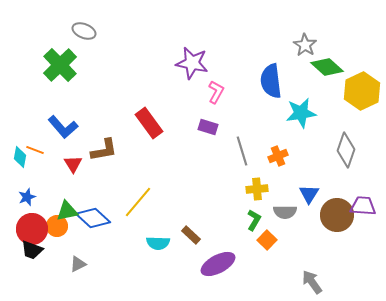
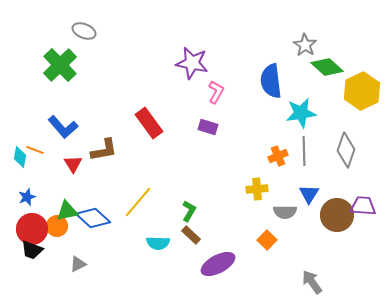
gray line: moved 62 px right; rotated 16 degrees clockwise
green L-shape: moved 65 px left, 9 px up
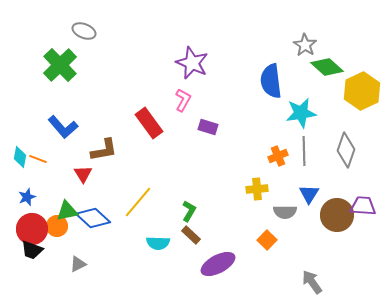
purple star: rotated 12 degrees clockwise
pink L-shape: moved 33 px left, 8 px down
orange line: moved 3 px right, 9 px down
red triangle: moved 10 px right, 10 px down
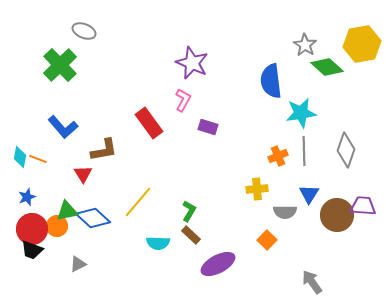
yellow hexagon: moved 47 px up; rotated 15 degrees clockwise
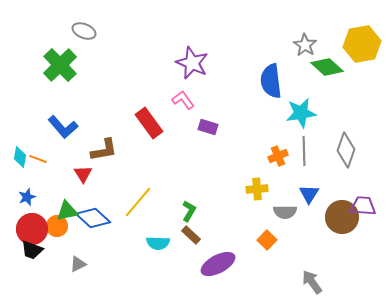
pink L-shape: rotated 65 degrees counterclockwise
brown circle: moved 5 px right, 2 px down
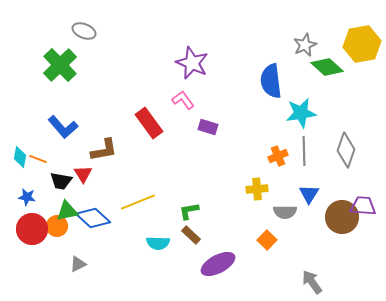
gray star: rotated 15 degrees clockwise
blue star: rotated 30 degrees clockwise
yellow line: rotated 28 degrees clockwise
green L-shape: rotated 130 degrees counterclockwise
black trapezoid: moved 29 px right, 69 px up; rotated 10 degrees counterclockwise
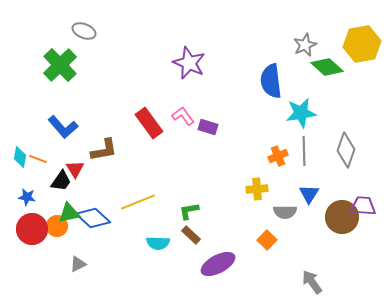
purple star: moved 3 px left
pink L-shape: moved 16 px down
red triangle: moved 8 px left, 5 px up
black trapezoid: rotated 65 degrees counterclockwise
green triangle: moved 2 px right, 2 px down
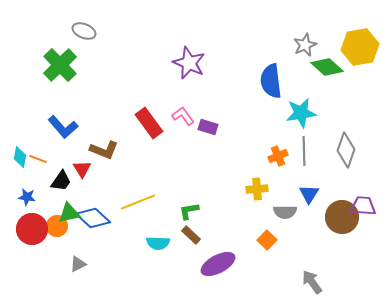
yellow hexagon: moved 2 px left, 3 px down
brown L-shape: rotated 32 degrees clockwise
red triangle: moved 7 px right
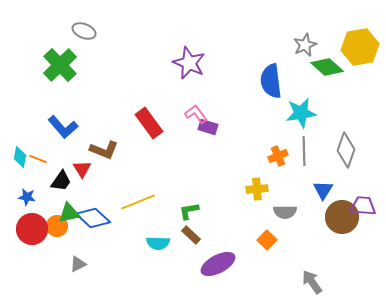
pink L-shape: moved 13 px right, 2 px up
blue triangle: moved 14 px right, 4 px up
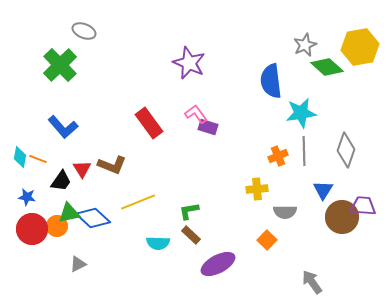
brown L-shape: moved 8 px right, 15 px down
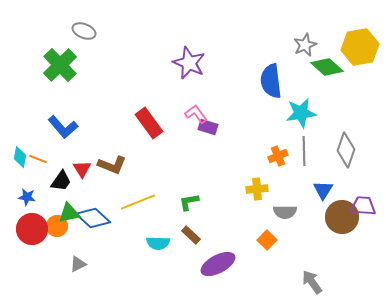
green L-shape: moved 9 px up
